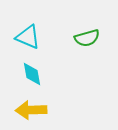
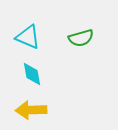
green semicircle: moved 6 px left
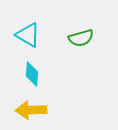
cyan triangle: moved 2 px up; rotated 8 degrees clockwise
cyan diamond: rotated 15 degrees clockwise
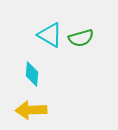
cyan triangle: moved 22 px right
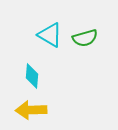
green semicircle: moved 4 px right
cyan diamond: moved 2 px down
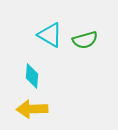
green semicircle: moved 2 px down
yellow arrow: moved 1 px right, 1 px up
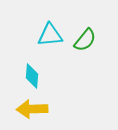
cyan triangle: rotated 36 degrees counterclockwise
green semicircle: rotated 35 degrees counterclockwise
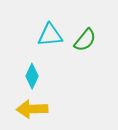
cyan diamond: rotated 20 degrees clockwise
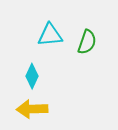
green semicircle: moved 2 px right, 2 px down; rotated 20 degrees counterclockwise
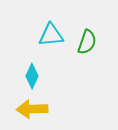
cyan triangle: moved 1 px right
